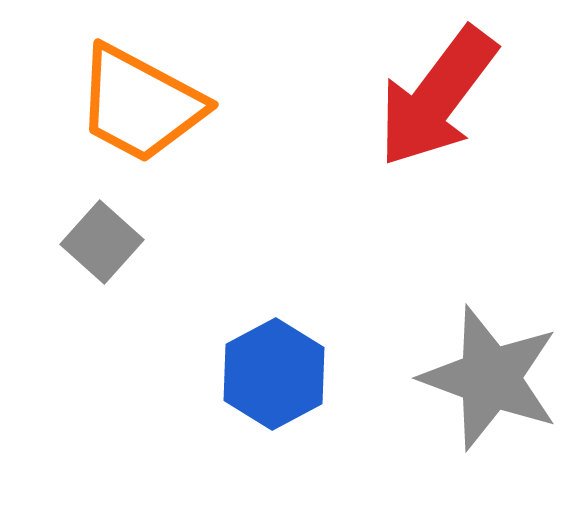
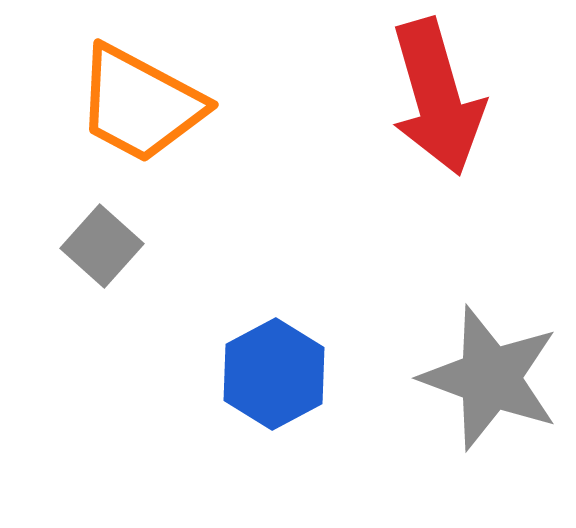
red arrow: rotated 53 degrees counterclockwise
gray square: moved 4 px down
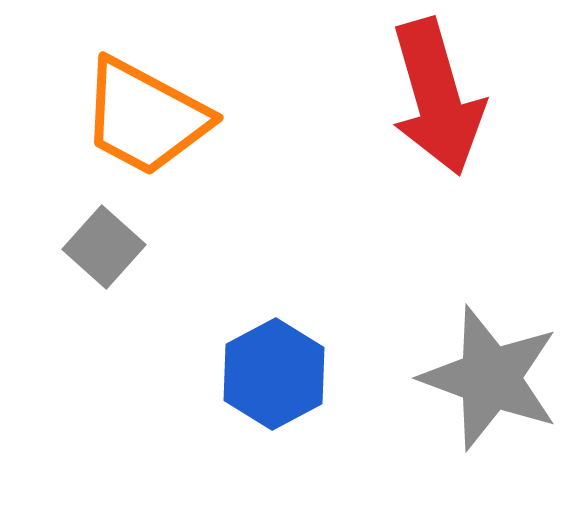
orange trapezoid: moved 5 px right, 13 px down
gray square: moved 2 px right, 1 px down
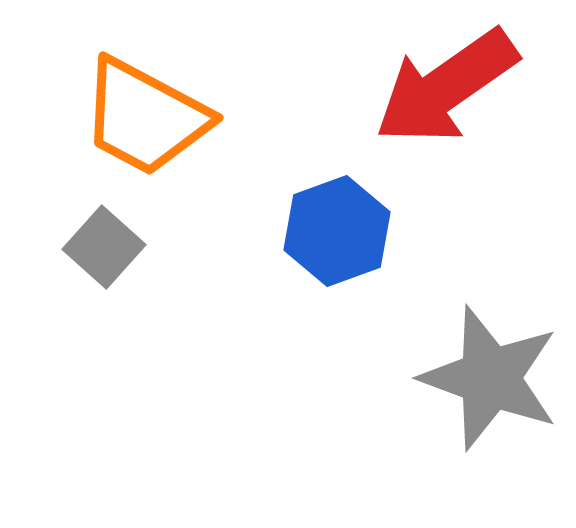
red arrow: moved 9 px right, 10 px up; rotated 71 degrees clockwise
blue hexagon: moved 63 px right, 143 px up; rotated 8 degrees clockwise
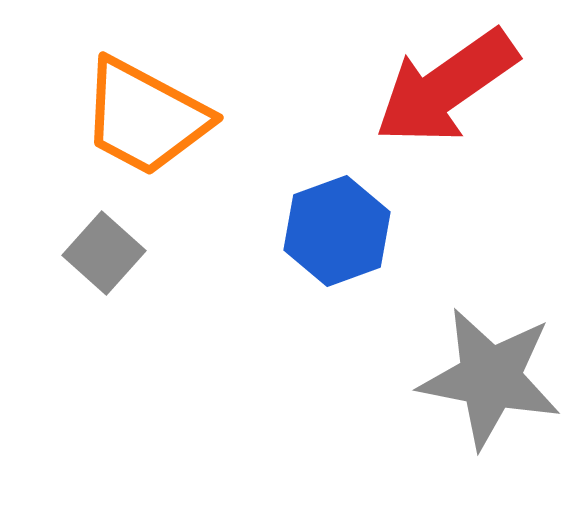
gray square: moved 6 px down
gray star: rotated 9 degrees counterclockwise
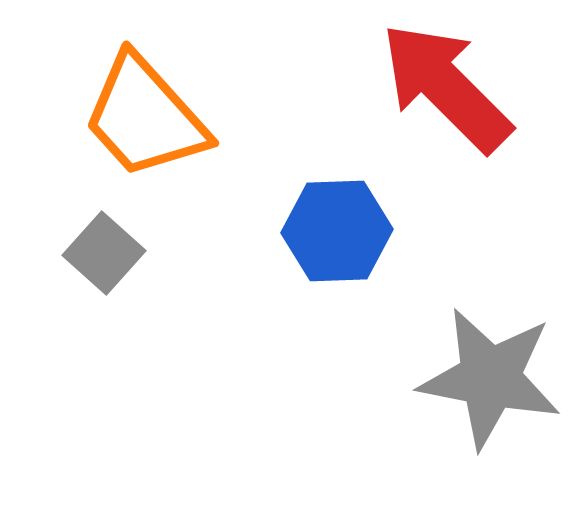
red arrow: rotated 80 degrees clockwise
orange trapezoid: rotated 20 degrees clockwise
blue hexagon: rotated 18 degrees clockwise
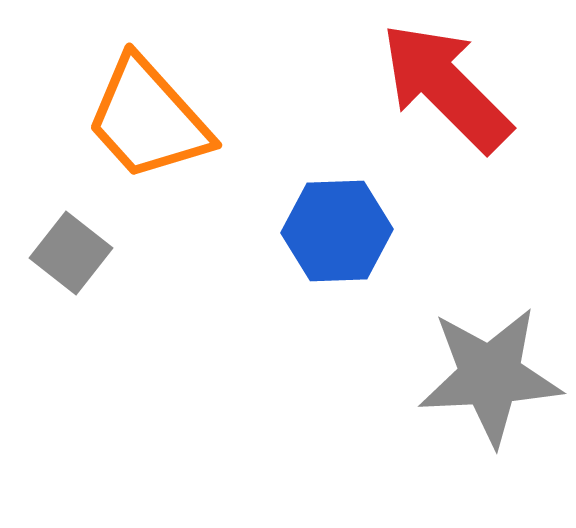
orange trapezoid: moved 3 px right, 2 px down
gray square: moved 33 px left; rotated 4 degrees counterclockwise
gray star: moved 2 px up; rotated 14 degrees counterclockwise
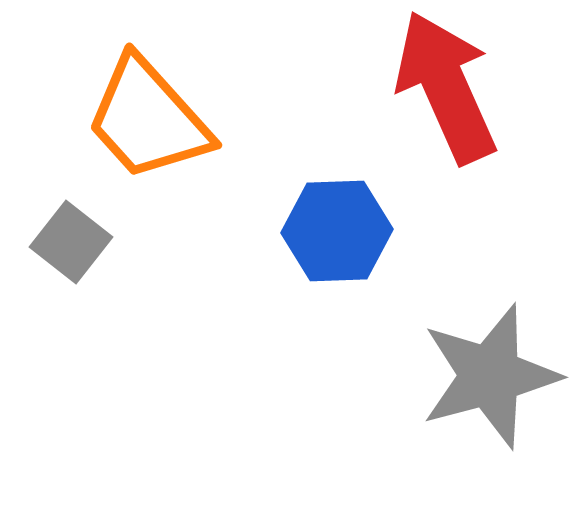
red arrow: rotated 21 degrees clockwise
gray square: moved 11 px up
gray star: rotated 12 degrees counterclockwise
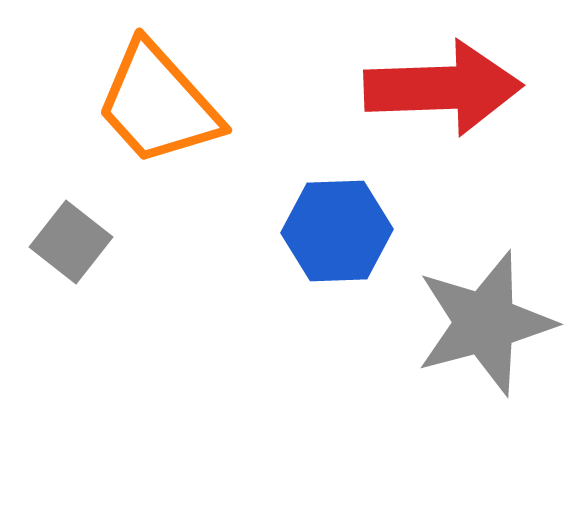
red arrow: moved 3 px left, 1 px down; rotated 112 degrees clockwise
orange trapezoid: moved 10 px right, 15 px up
gray star: moved 5 px left, 53 px up
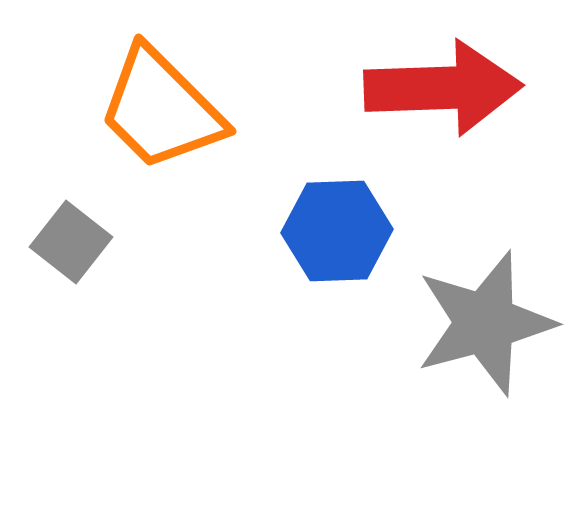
orange trapezoid: moved 3 px right, 5 px down; rotated 3 degrees counterclockwise
